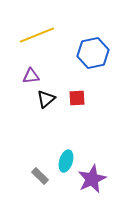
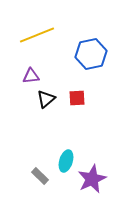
blue hexagon: moved 2 px left, 1 px down
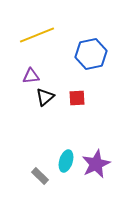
black triangle: moved 1 px left, 2 px up
purple star: moved 4 px right, 15 px up
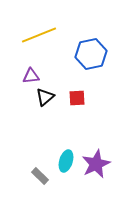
yellow line: moved 2 px right
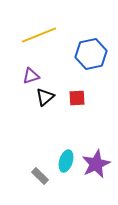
purple triangle: rotated 12 degrees counterclockwise
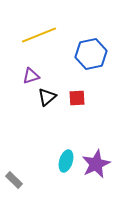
black triangle: moved 2 px right
gray rectangle: moved 26 px left, 4 px down
